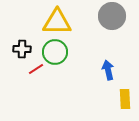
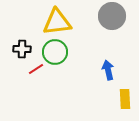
yellow triangle: rotated 8 degrees counterclockwise
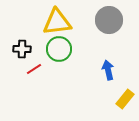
gray circle: moved 3 px left, 4 px down
green circle: moved 4 px right, 3 px up
red line: moved 2 px left
yellow rectangle: rotated 42 degrees clockwise
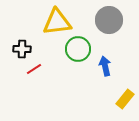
green circle: moved 19 px right
blue arrow: moved 3 px left, 4 px up
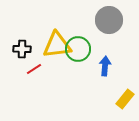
yellow triangle: moved 23 px down
blue arrow: rotated 18 degrees clockwise
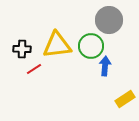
green circle: moved 13 px right, 3 px up
yellow rectangle: rotated 18 degrees clockwise
